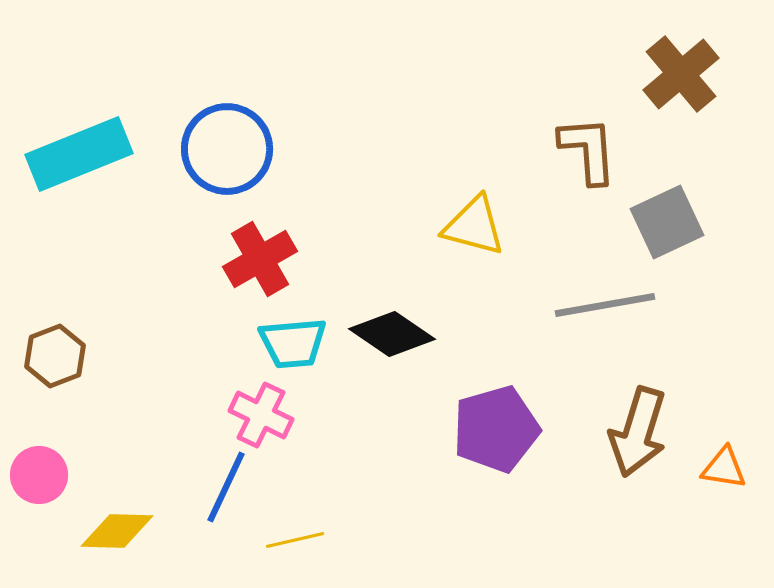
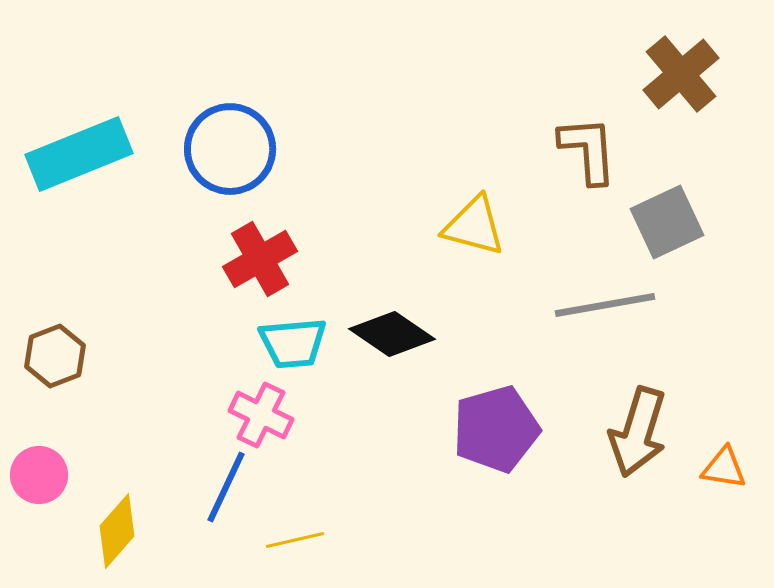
blue circle: moved 3 px right
yellow diamond: rotated 50 degrees counterclockwise
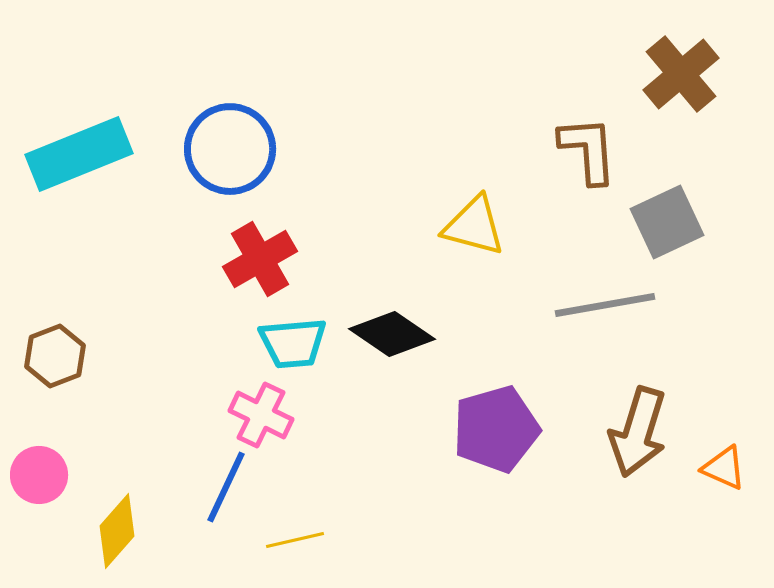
orange triangle: rotated 15 degrees clockwise
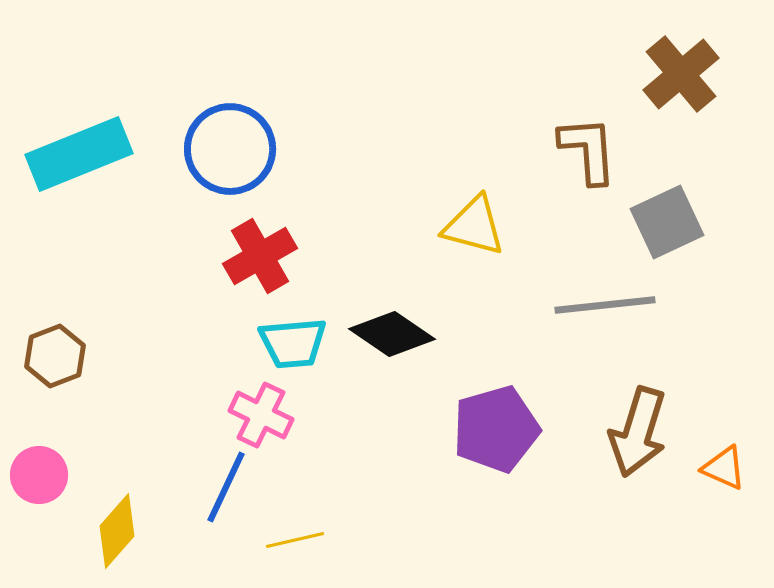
red cross: moved 3 px up
gray line: rotated 4 degrees clockwise
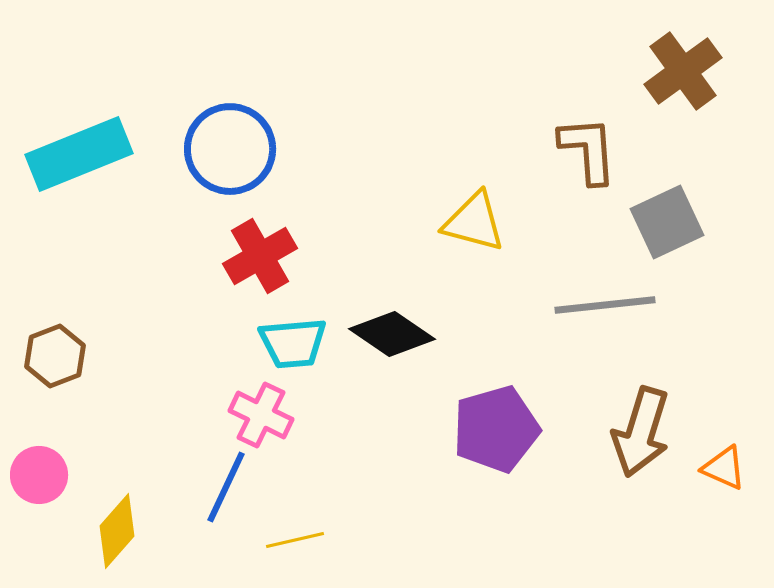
brown cross: moved 2 px right, 3 px up; rotated 4 degrees clockwise
yellow triangle: moved 4 px up
brown arrow: moved 3 px right
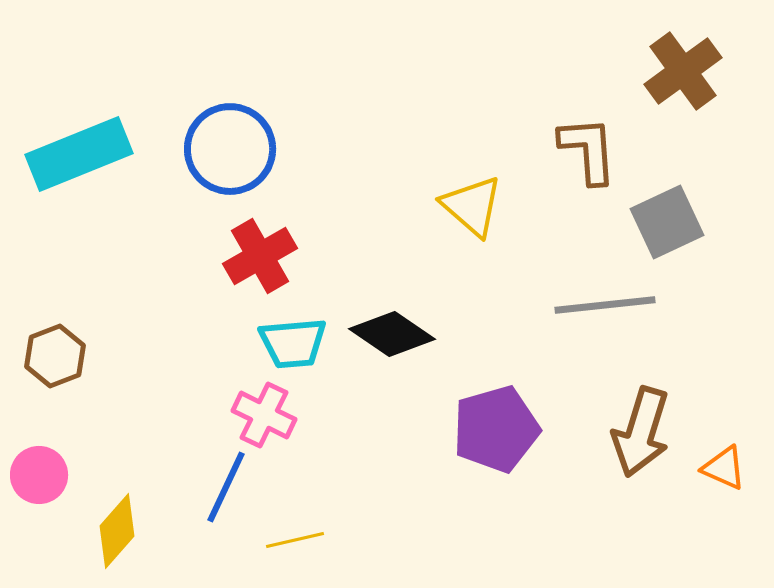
yellow triangle: moved 2 px left, 16 px up; rotated 26 degrees clockwise
pink cross: moved 3 px right
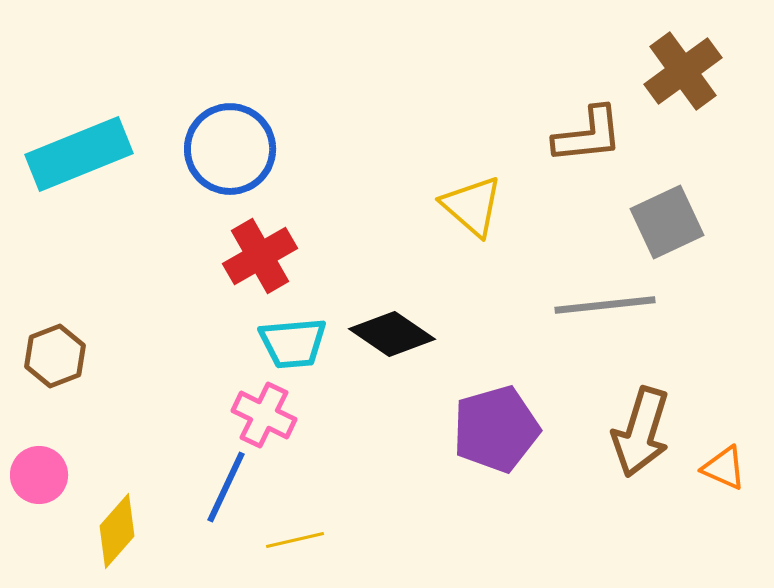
brown L-shape: moved 15 px up; rotated 88 degrees clockwise
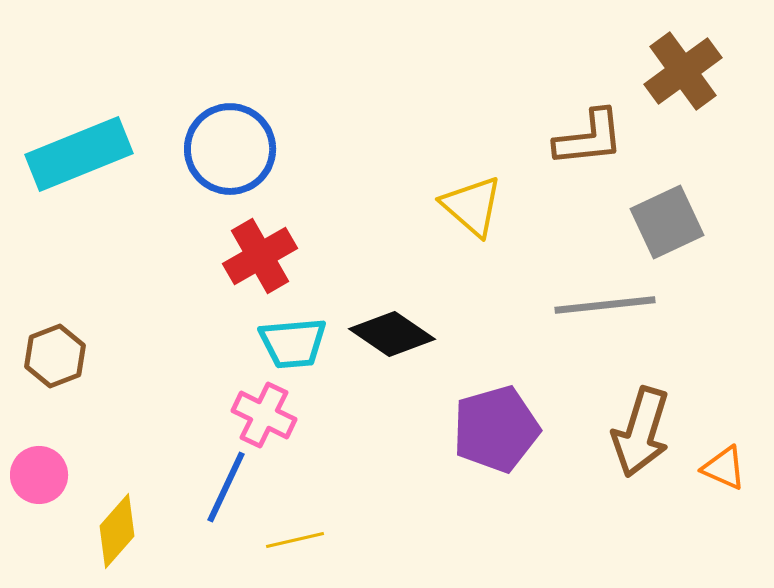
brown L-shape: moved 1 px right, 3 px down
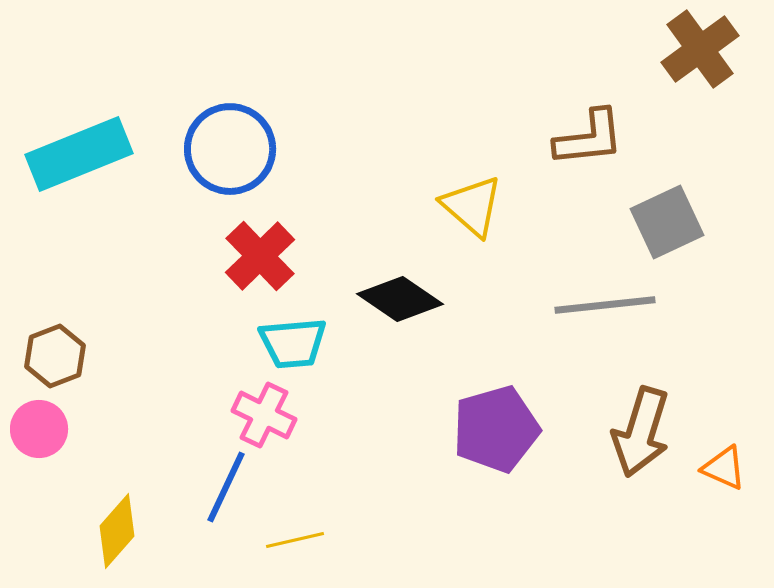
brown cross: moved 17 px right, 22 px up
red cross: rotated 14 degrees counterclockwise
black diamond: moved 8 px right, 35 px up
pink circle: moved 46 px up
